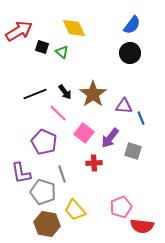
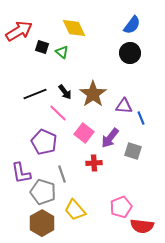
brown hexagon: moved 5 px left, 1 px up; rotated 20 degrees clockwise
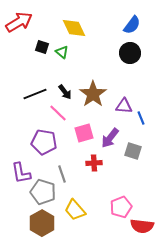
red arrow: moved 9 px up
pink square: rotated 36 degrees clockwise
purple pentagon: rotated 15 degrees counterclockwise
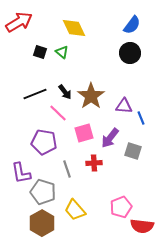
black square: moved 2 px left, 5 px down
brown star: moved 2 px left, 2 px down
gray line: moved 5 px right, 5 px up
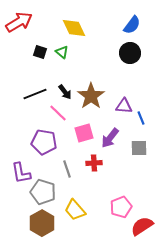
gray square: moved 6 px right, 3 px up; rotated 18 degrees counterclockwise
red semicircle: rotated 140 degrees clockwise
